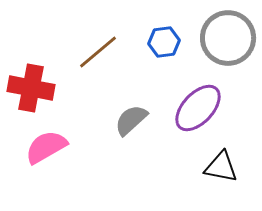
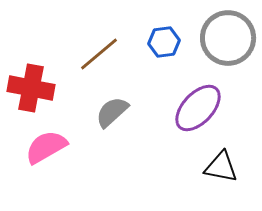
brown line: moved 1 px right, 2 px down
gray semicircle: moved 19 px left, 8 px up
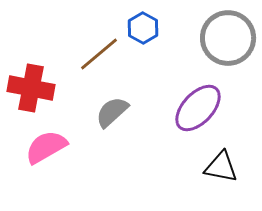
blue hexagon: moved 21 px left, 14 px up; rotated 24 degrees counterclockwise
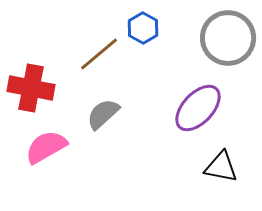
gray semicircle: moved 9 px left, 2 px down
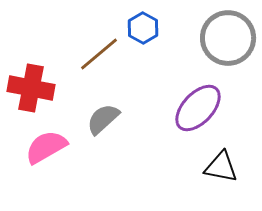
gray semicircle: moved 5 px down
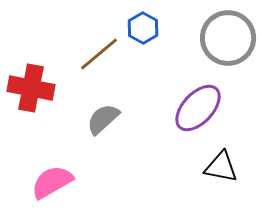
pink semicircle: moved 6 px right, 35 px down
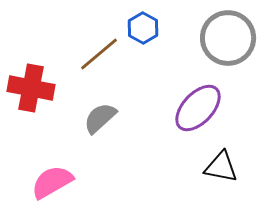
gray semicircle: moved 3 px left, 1 px up
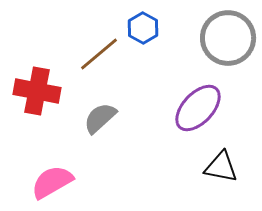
red cross: moved 6 px right, 3 px down
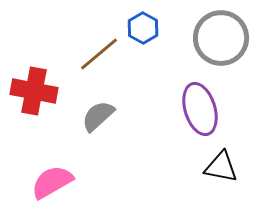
gray circle: moved 7 px left
red cross: moved 3 px left
purple ellipse: moved 2 px right, 1 px down; rotated 60 degrees counterclockwise
gray semicircle: moved 2 px left, 2 px up
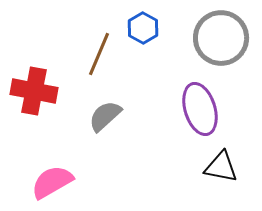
brown line: rotated 27 degrees counterclockwise
gray semicircle: moved 7 px right
